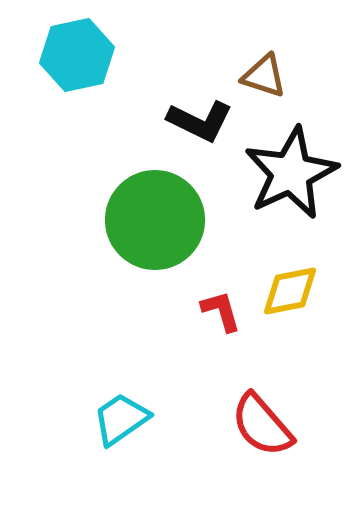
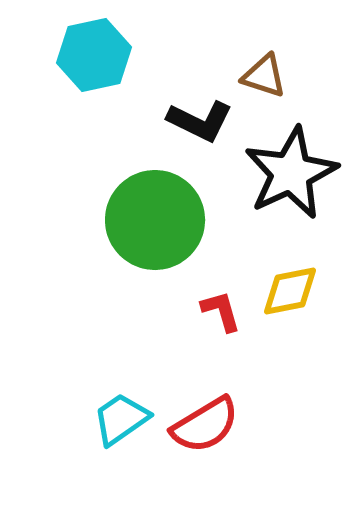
cyan hexagon: moved 17 px right
red semicircle: moved 57 px left; rotated 80 degrees counterclockwise
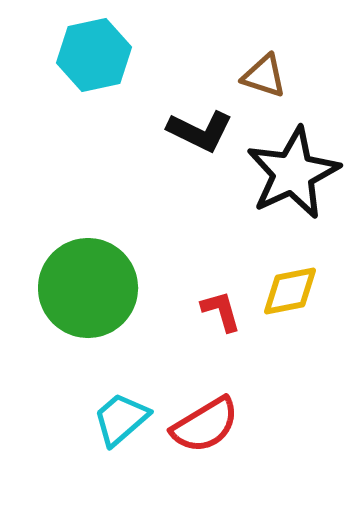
black L-shape: moved 10 px down
black star: moved 2 px right
green circle: moved 67 px left, 68 px down
cyan trapezoid: rotated 6 degrees counterclockwise
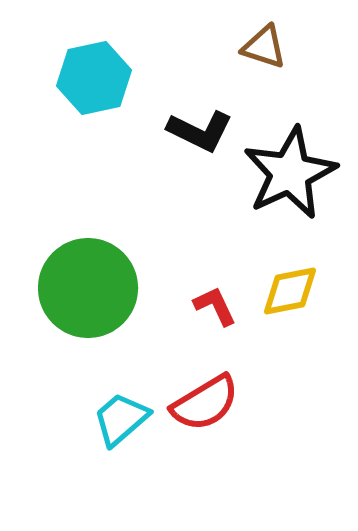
cyan hexagon: moved 23 px down
brown triangle: moved 29 px up
black star: moved 3 px left
red L-shape: moved 6 px left, 5 px up; rotated 9 degrees counterclockwise
red semicircle: moved 22 px up
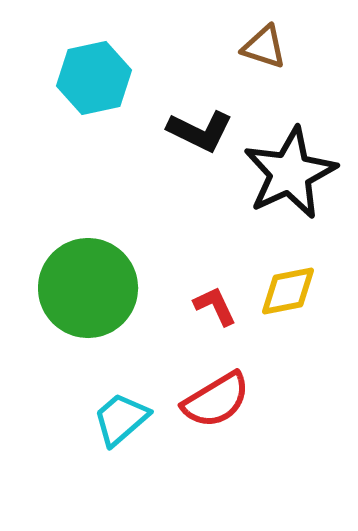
yellow diamond: moved 2 px left
red semicircle: moved 11 px right, 3 px up
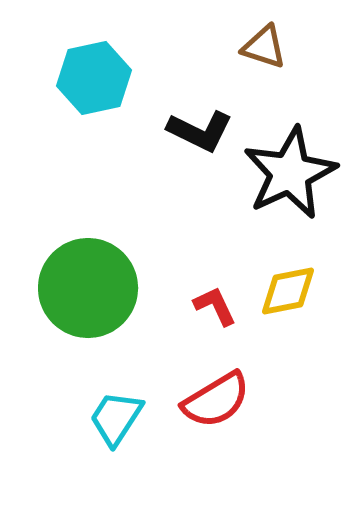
cyan trapezoid: moved 5 px left, 1 px up; rotated 16 degrees counterclockwise
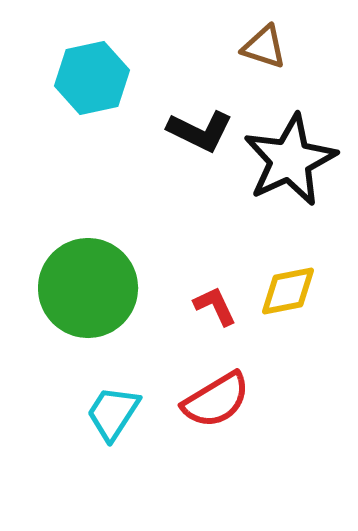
cyan hexagon: moved 2 px left
black star: moved 13 px up
cyan trapezoid: moved 3 px left, 5 px up
